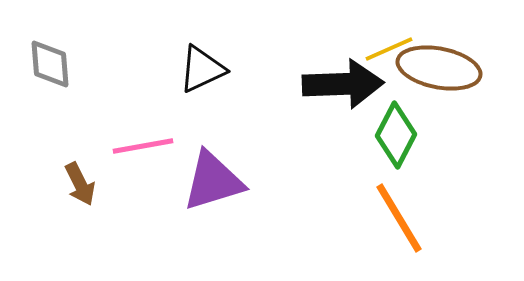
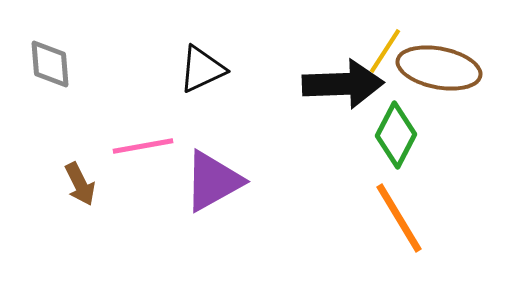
yellow line: moved 4 px left, 2 px down; rotated 33 degrees counterclockwise
purple triangle: rotated 12 degrees counterclockwise
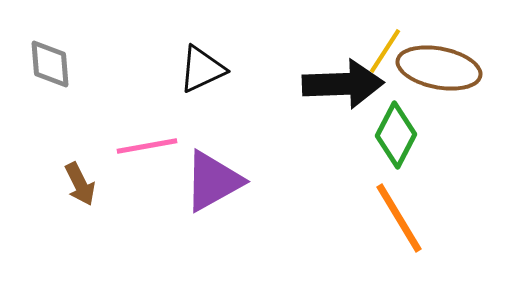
pink line: moved 4 px right
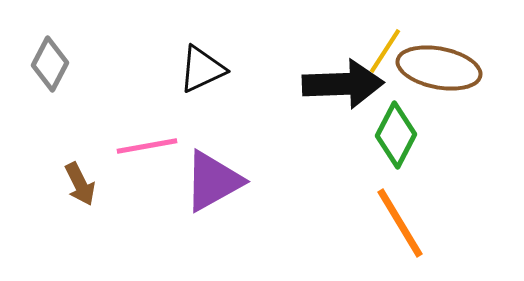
gray diamond: rotated 32 degrees clockwise
orange line: moved 1 px right, 5 px down
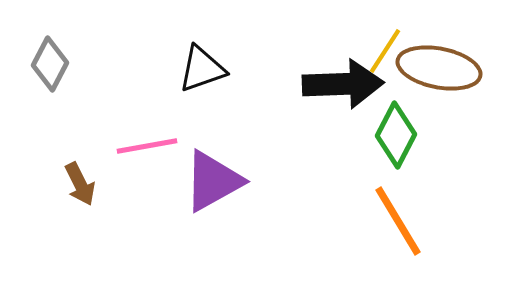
black triangle: rotated 6 degrees clockwise
orange line: moved 2 px left, 2 px up
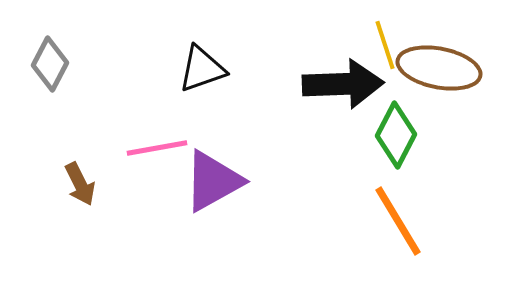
yellow line: moved 6 px up; rotated 51 degrees counterclockwise
pink line: moved 10 px right, 2 px down
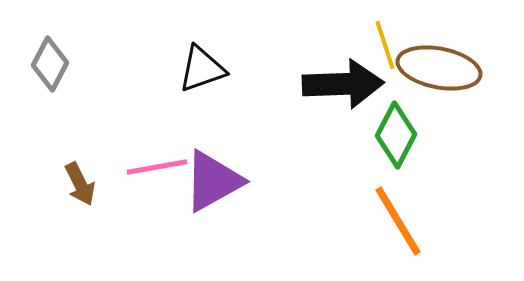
pink line: moved 19 px down
